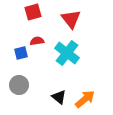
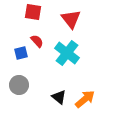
red square: rotated 24 degrees clockwise
red semicircle: rotated 56 degrees clockwise
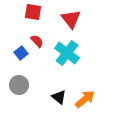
blue square: rotated 24 degrees counterclockwise
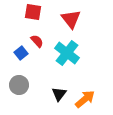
black triangle: moved 3 px up; rotated 28 degrees clockwise
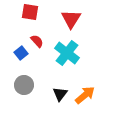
red square: moved 3 px left
red triangle: rotated 10 degrees clockwise
gray circle: moved 5 px right
black triangle: moved 1 px right
orange arrow: moved 4 px up
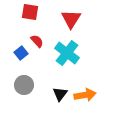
orange arrow: rotated 30 degrees clockwise
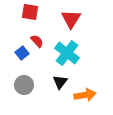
blue square: moved 1 px right
black triangle: moved 12 px up
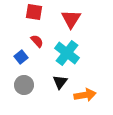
red square: moved 4 px right
blue square: moved 1 px left, 4 px down
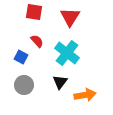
red triangle: moved 1 px left, 2 px up
blue square: rotated 24 degrees counterclockwise
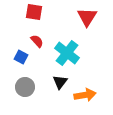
red triangle: moved 17 px right
gray circle: moved 1 px right, 2 px down
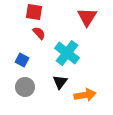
red semicircle: moved 2 px right, 8 px up
blue square: moved 1 px right, 3 px down
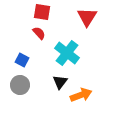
red square: moved 8 px right
gray circle: moved 5 px left, 2 px up
orange arrow: moved 4 px left; rotated 10 degrees counterclockwise
